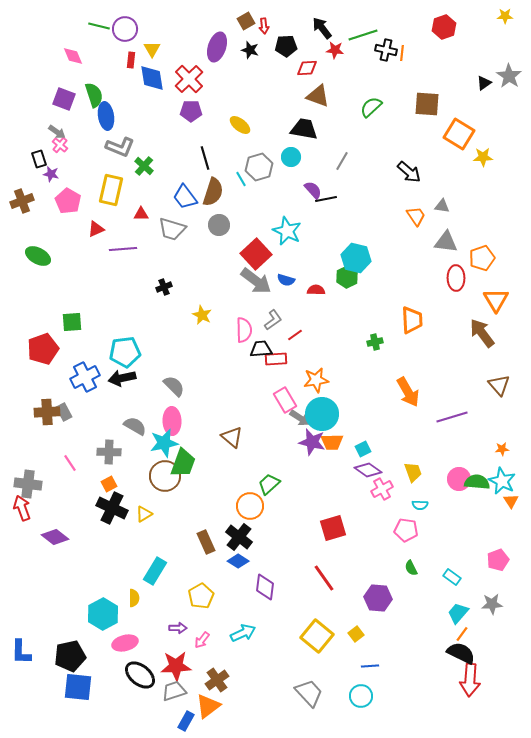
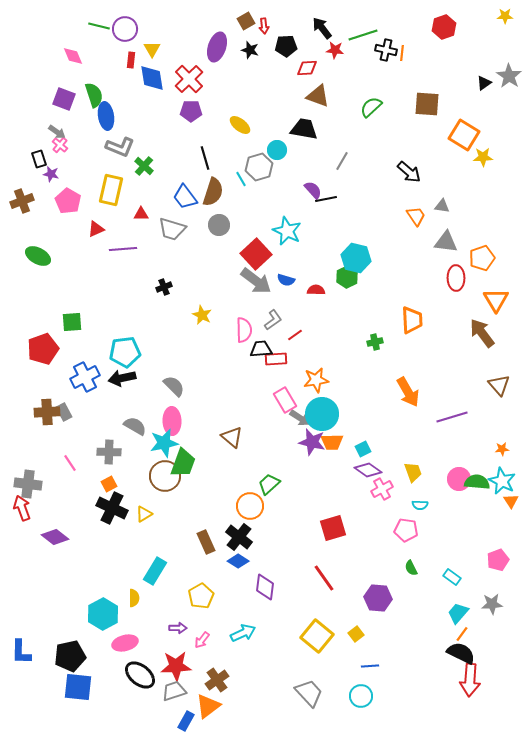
orange square at (459, 134): moved 5 px right, 1 px down
cyan circle at (291, 157): moved 14 px left, 7 px up
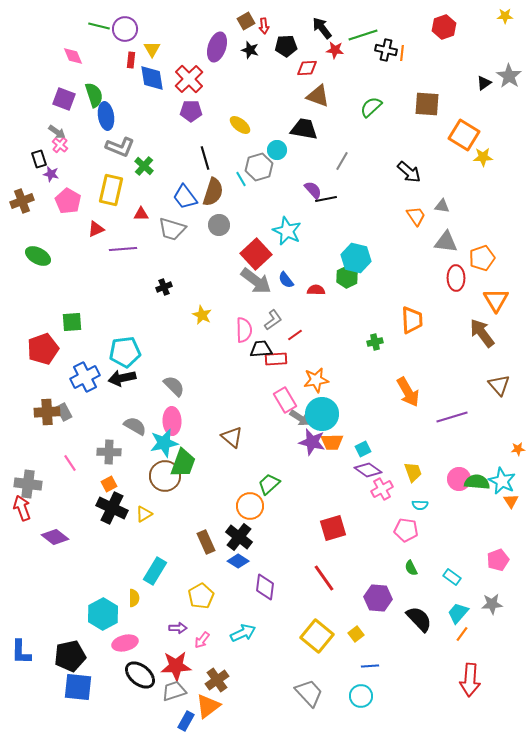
blue semicircle at (286, 280): rotated 36 degrees clockwise
orange star at (502, 449): moved 16 px right
black semicircle at (461, 653): moved 42 px left, 34 px up; rotated 20 degrees clockwise
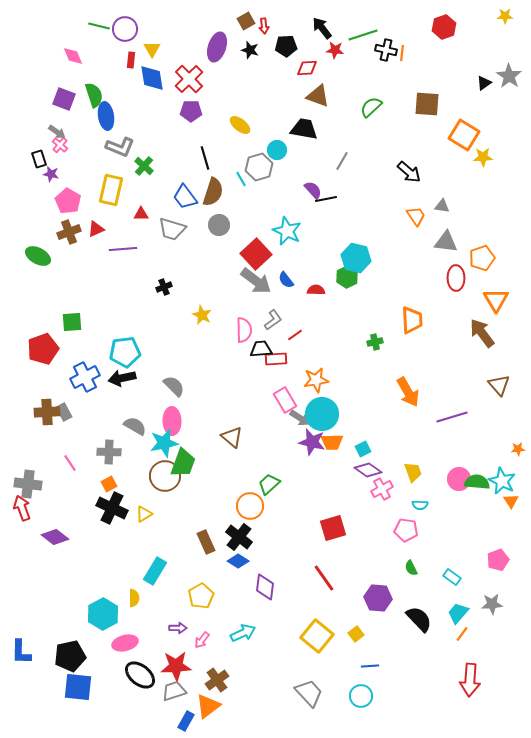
brown cross at (22, 201): moved 47 px right, 31 px down
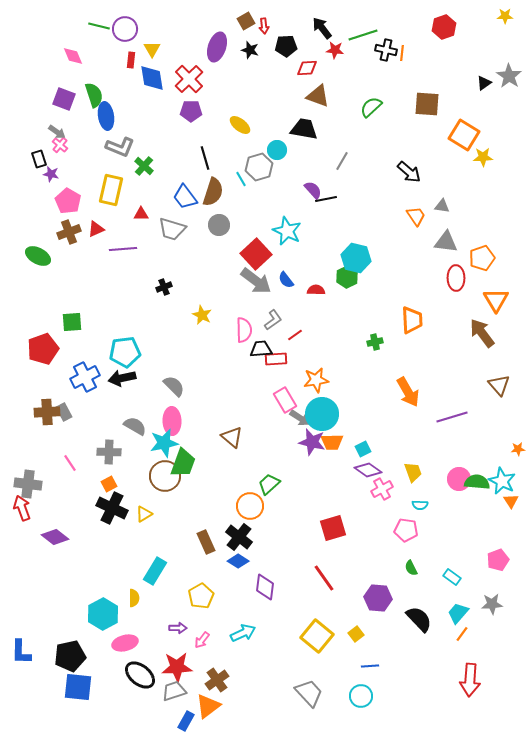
red star at (176, 666): moved 1 px right, 1 px down
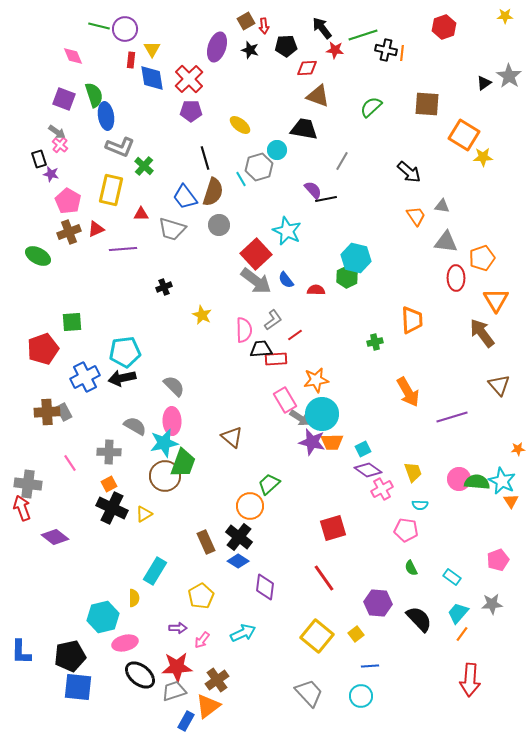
purple hexagon at (378, 598): moved 5 px down
cyan hexagon at (103, 614): moved 3 px down; rotated 16 degrees clockwise
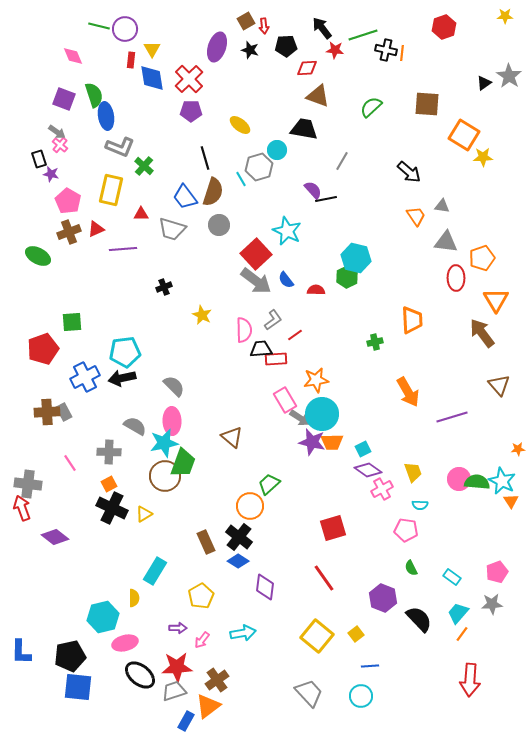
pink pentagon at (498, 560): moved 1 px left, 12 px down
purple hexagon at (378, 603): moved 5 px right, 5 px up; rotated 16 degrees clockwise
cyan arrow at (243, 633): rotated 15 degrees clockwise
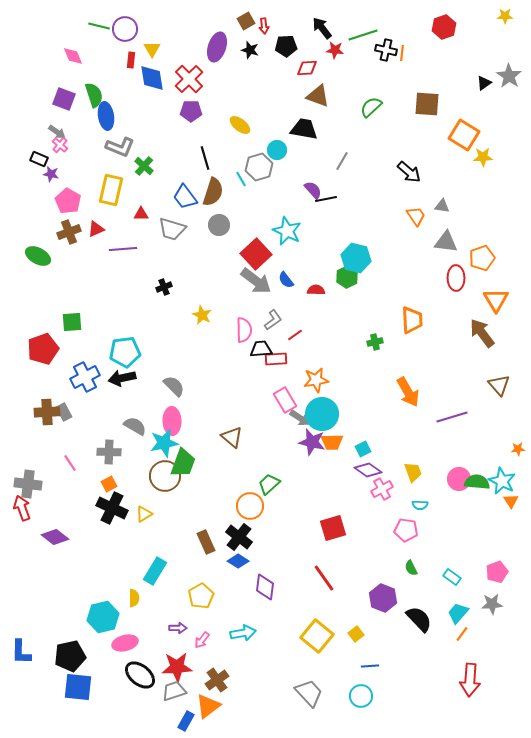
black rectangle at (39, 159): rotated 48 degrees counterclockwise
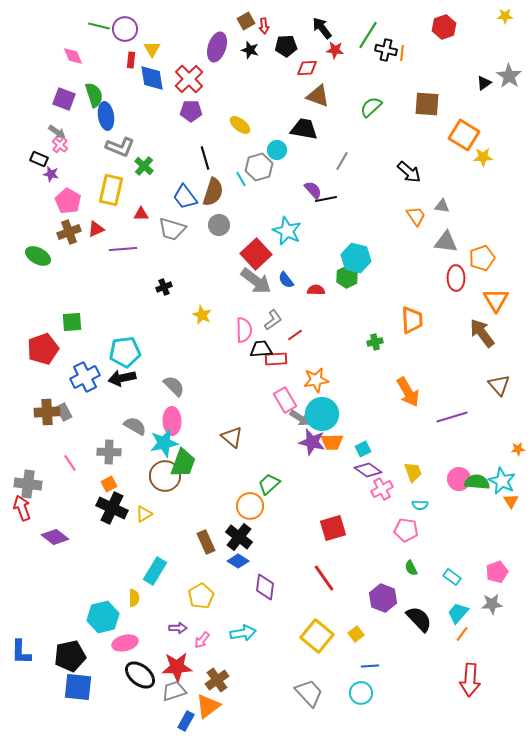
green line at (363, 35): moved 5 px right; rotated 40 degrees counterclockwise
cyan circle at (361, 696): moved 3 px up
